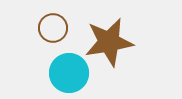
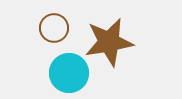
brown circle: moved 1 px right
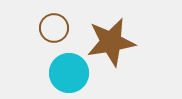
brown star: moved 2 px right
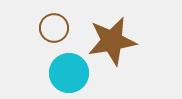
brown star: moved 1 px right, 1 px up
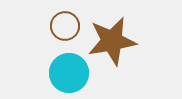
brown circle: moved 11 px right, 2 px up
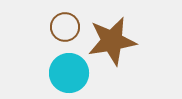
brown circle: moved 1 px down
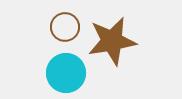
cyan circle: moved 3 px left
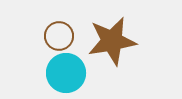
brown circle: moved 6 px left, 9 px down
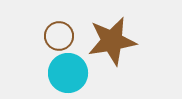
cyan circle: moved 2 px right
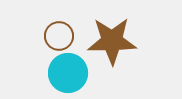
brown star: rotated 9 degrees clockwise
